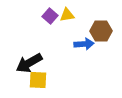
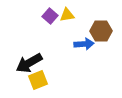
yellow square: rotated 24 degrees counterclockwise
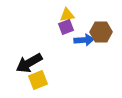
purple square: moved 16 px right, 11 px down; rotated 28 degrees clockwise
brown hexagon: moved 1 px down
blue arrow: moved 4 px up
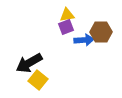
yellow square: rotated 30 degrees counterclockwise
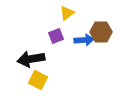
yellow triangle: moved 2 px up; rotated 28 degrees counterclockwise
purple square: moved 10 px left, 9 px down
black arrow: moved 2 px right, 4 px up; rotated 20 degrees clockwise
yellow square: rotated 12 degrees counterclockwise
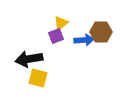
yellow triangle: moved 6 px left, 10 px down
black arrow: moved 2 px left
yellow square: moved 2 px up; rotated 12 degrees counterclockwise
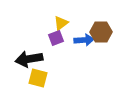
purple square: moved 2 px down
